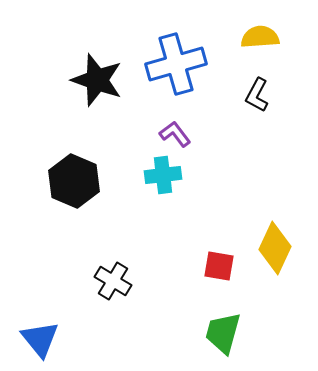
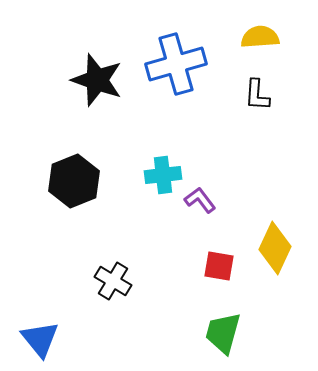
black L-shape: rotated 24 degrees counterclockwise
purple L-shape: moved 25 px right, 66 px down
black hexagon: rotated 15 degrees clockwise
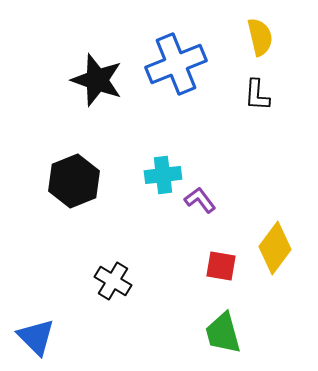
yellow semicircle: rotated 81 degrees clockwise
blue cross: rotated 6 degrees counterclockwise
yellow diamond: rotated 12 degrees clockwise
red square: moved 2 px right
green trapezoid: rotated 30 degrees counterclockwise
blue triangle: moved 4 px left, 2 px up; rotated 6 degrees counterclockwise
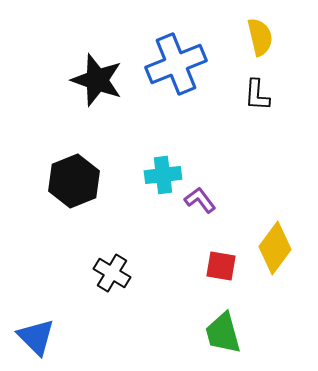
black cross: moved 1 px left, 8 px up
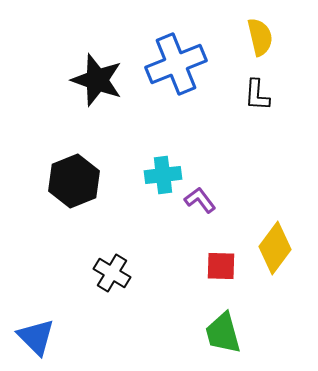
red square: rotated 8 degrees counterclockwise
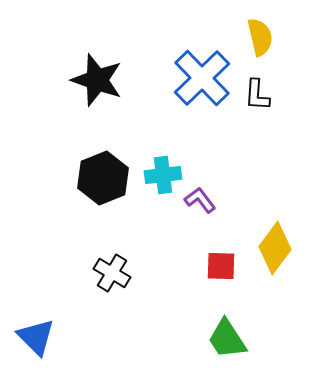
blue cross: moved 26 px right, 14 px down; rotated 22 degrees counterclockwise
black hexagon: moved 29 px right, 3 px up
green trapezoid: moved 4 px right, 6 px down; rotated 18 degrees counterclockwise
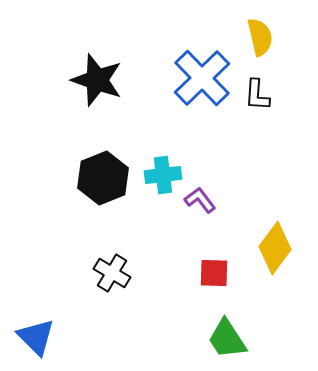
red square: moved 7 px left, 7 px down
